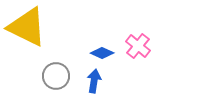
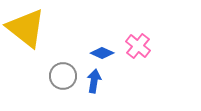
yellow triangle: moved 1 px left, 1 px down; rotated 12 degrees clockwise
gray circle: moved 7 px right
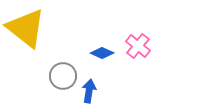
blue arrow: moved 5 px left, 10 px down
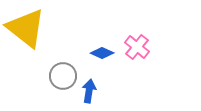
pink cross: moved 1 px left, 1 px down
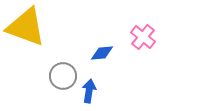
yellow triangle: moved 1 px up; rotated 18 degrees counterclockwise
pink cross: moved 6 px right, 10 px up
blue diamond: rotated 30 degrees counterclockwise
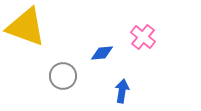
blue arrow: moved 33 px right
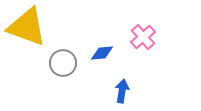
yellow triangle: moved 1 px right
pink cross: rotated 10 degrees clockwise
gray circle: moved 13 px up
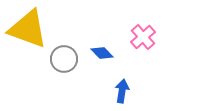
yellow triangle: moved 1 px right, 2 px down
blue diamond: rotated 50 degrees clockwise
gray circle: moved 1 px right, 4 px up
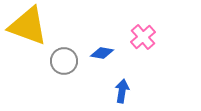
yellow triangle: moved 3 px up
blue diamond: rotated 35 degrees counterclockwise
gray circle: moved 2 px down
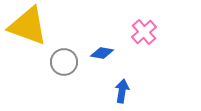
pink cross: moved 1 px right, 5 px up
gray circle: moved 1 px down
